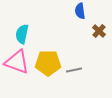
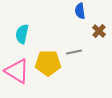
pink triangle: moved 9 px down; rotated 12 degrees clockwise
gray line: moved 18 px up
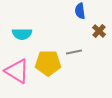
cyan semicircle: rotated 102 degrees counterclockwise
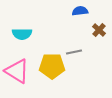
blue semicircle: rotated 91 degrees clockwise
brown cross: moved 1 px up
yellow pentagon: moved 4 px right, 3 px down
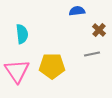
blue semicircle: moved 3 px left
cyan semicircle: rotated 96 degrees counterclockwise
gray line: moved 18 px right, 2 px down
pink triangle: rotated 24 degrees clockwise
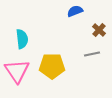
blue semicircle: moved 2 px left; rotated 14 degrees counterclockwise
cyan semicircle: moved 5 px down
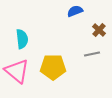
yellow pentagon: moved 1 px right, 1 px down
pink triangle: rotated 16 degrees counterclockwise
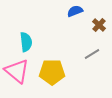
brown cross: moved 5 px up
cyan semicircle: moved 4 px right, 3 px down
gray line: rotated 21 degrees counterclockwise
yellow pentagon: moved 1 px left, 5 px down
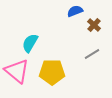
brown cross: moved 5 px left
cyan semicircle: moved 4 px right, 1 px down; rotated 144 degrees counterclockwise
